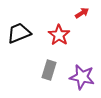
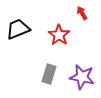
red arrow: rotated 88 degrees counterclockwise
black trapezoid: moved 1 px left, 4 px up
gray rectangle: moved 4 px down
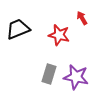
red arrow: moved 5 px down
red star: rotated 20 degrees counterclockwise
purple star: moved 6 px left
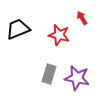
purple star: moved 1 px right, 1 px down
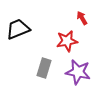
red star: moved 8 px right, 6 px down; rotated 25 degrees counterclockwise
gray rectangle: moved 5 px left, 6 px up
purple star: moved 1 px right, 6 px up
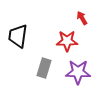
black trapezoid: moved 7 px down; rotated 60 degrees counterclockwise
red star: rotated 10 degrees clockwise
purple star: rotated 10 degrees counterclockwise
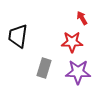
red star: moved 5 px right, 1 px down
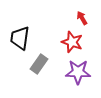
black trapezoid: moved 2 px right, 2 px down
red star: rotated 20 degrees clockwise
gray rectangle: moved 5 px left, 4 px up; rotated 18 degrees clockwise
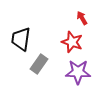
black trapezoid: moved 1 px right, 1 px down
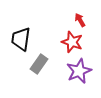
red arrow: moved 2 px left, 2 px down
purple star: moved 1 px right, 1 px up; rotated 25 degrees counterclockwise
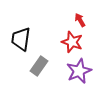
gray rectangle: moved 2 px down
